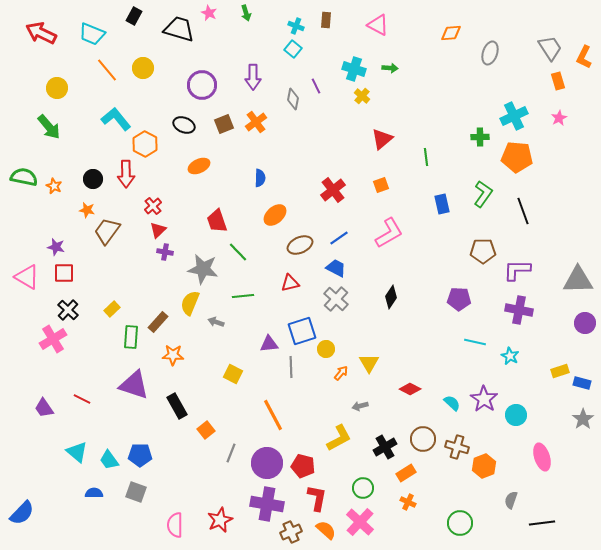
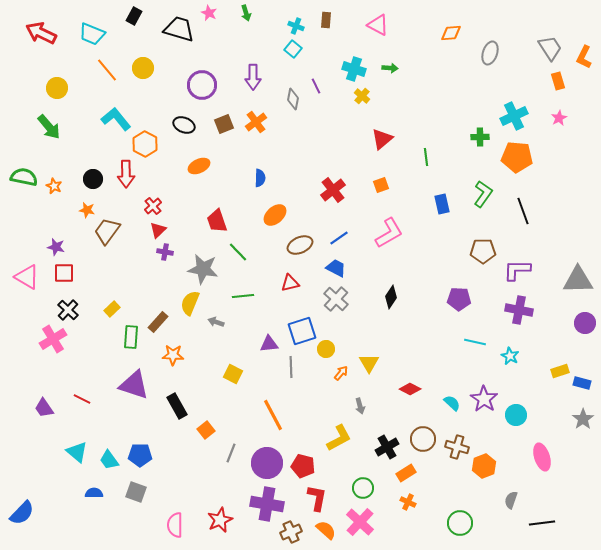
gray arrow at (360, 406): rotated 91 degrees counterclockwise
black cross at (385, 447): moved 2 px right
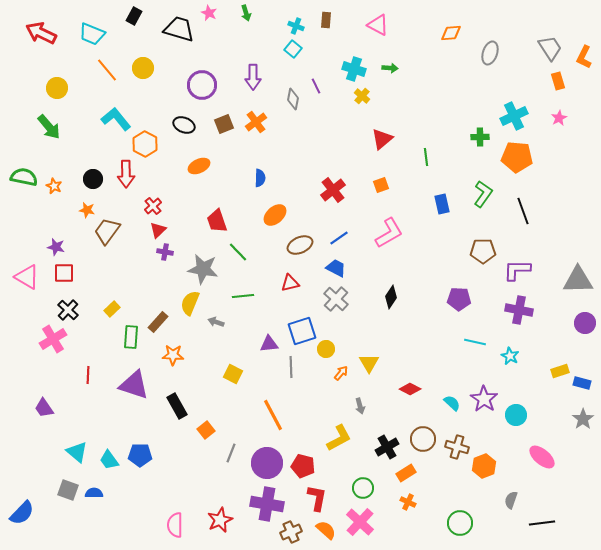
red line at (82, 399): moved 6 px right, 24 px up; rotated 66 degrees clockwise
pink ellipse at (542, 457): rotated 32 degrees counterclockwise
gray square at (136, 492): moved 68 px left, 2 px up
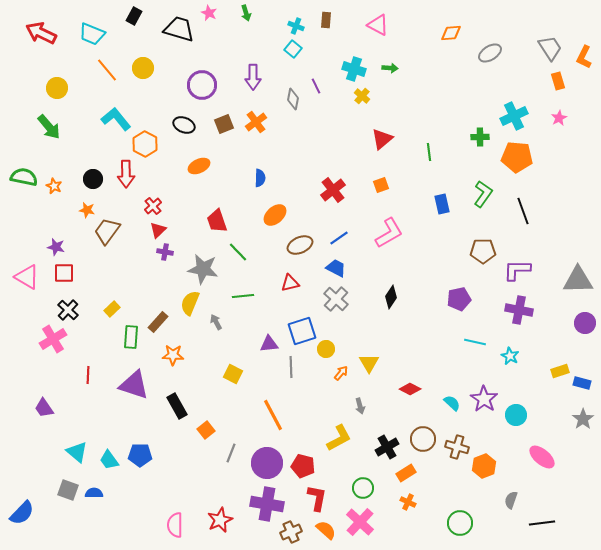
gray ellipse at (490, 53): rotated 40 degrees clockwise
green line at (426, 157): moved 3 px right, 5 px up
purple pentagon at (459, 299): rotated 15 degrees counterclockwise
gray arrow at (216, 322): rotated 42 degrees clockwise
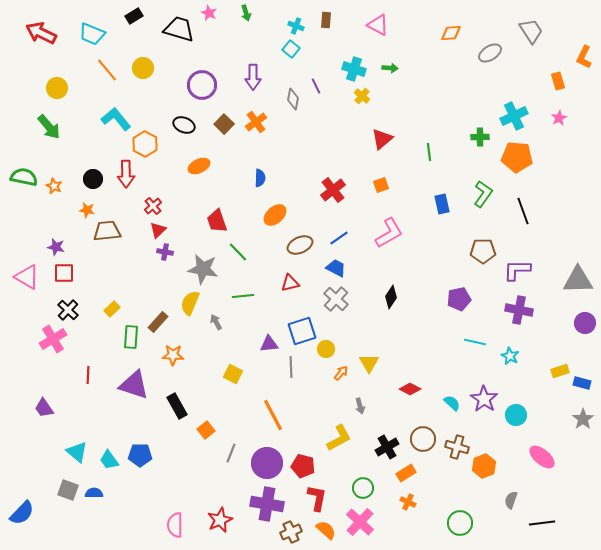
black rectangle at (134, 16): rotated 30 degrees clockwise
gray trapezoid at (550, 48): moved 19 px left, 17 px up
cyan square at (293, 49): moved 2 px left
brown square at (224, 124): rotated 24 degrees counterclockwise
brown trapezoid at (107, 231): rotated 48 degrees clockwise
